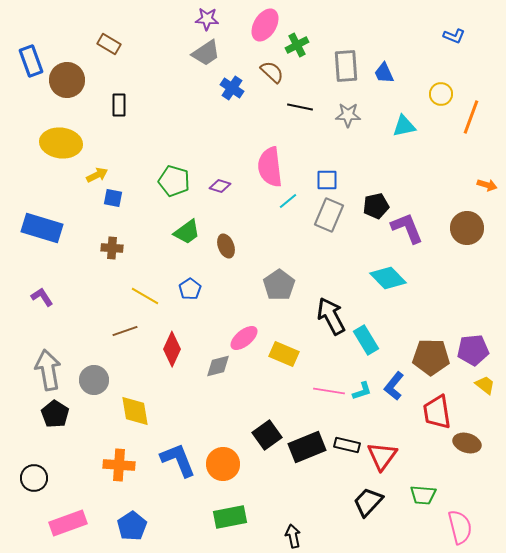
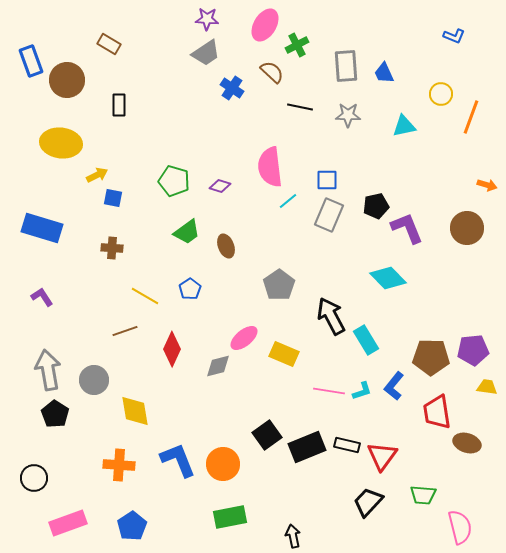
yellow trapezoid at (485, 385): moved 2 px right, 2 px down; rotated 30 degrees counterclockwise
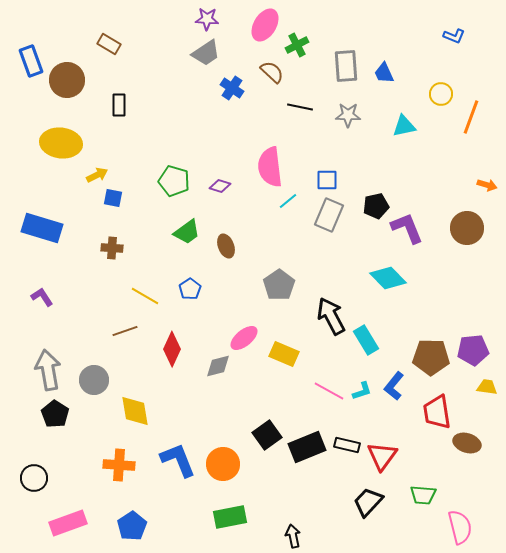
pink line at (329, 391): rotated 20 degrees clockwise
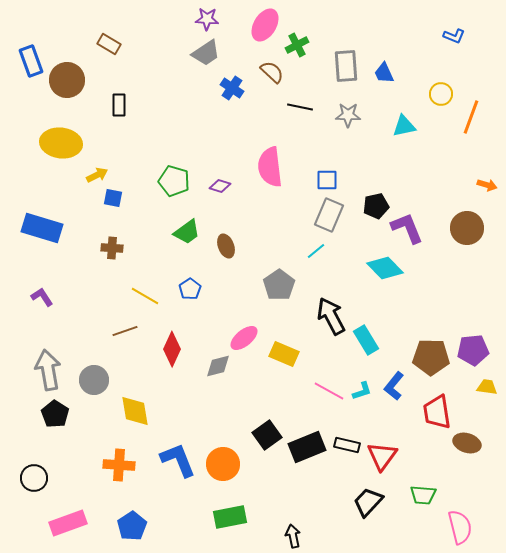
cyan line at (288, 201): moved 28 px right, 50 px down
cyan diamond at (388, 278): moved 3 px left, 10 px up
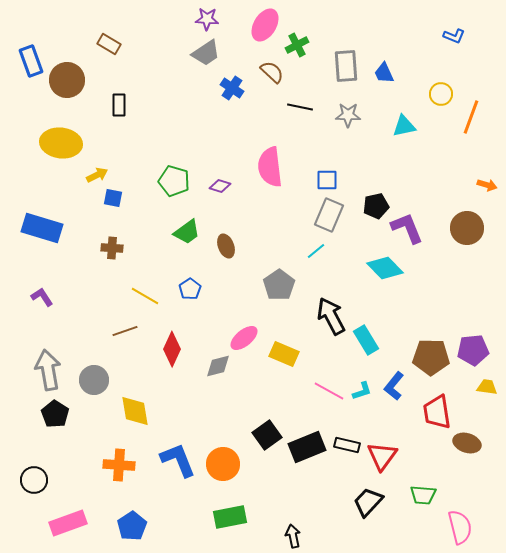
black circle at (34, 478): moved 2 px down
